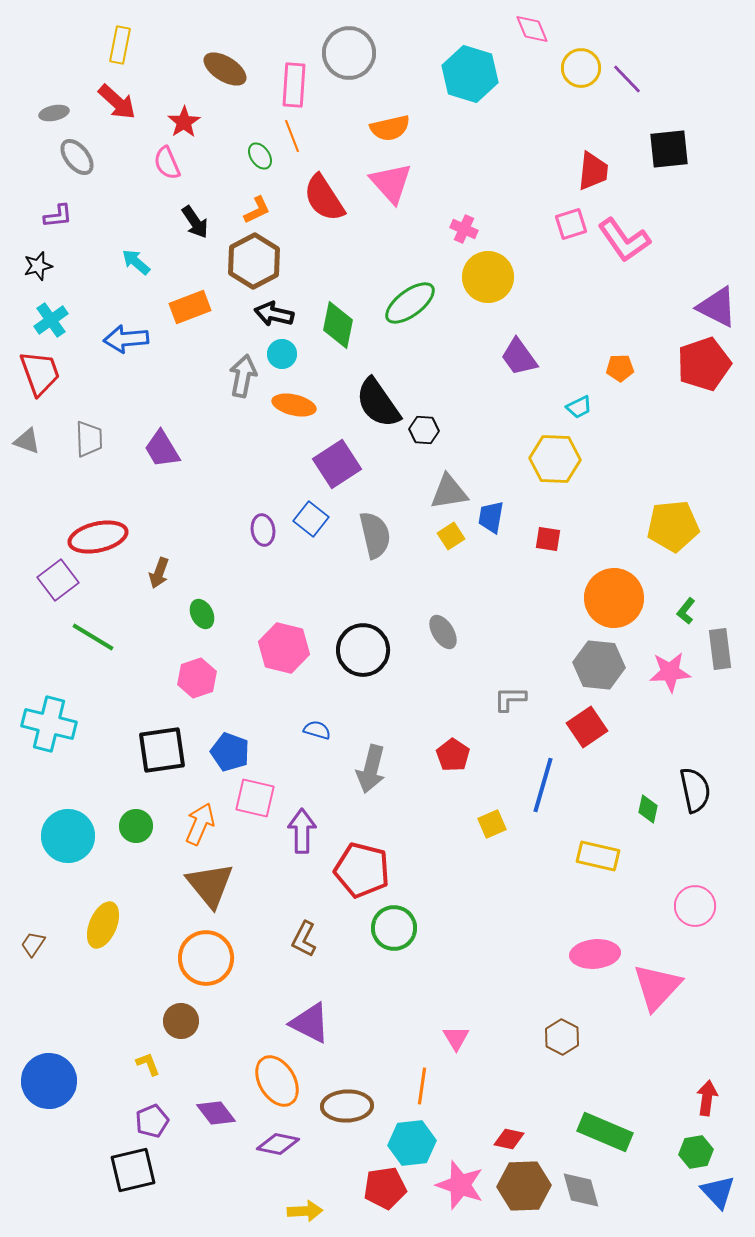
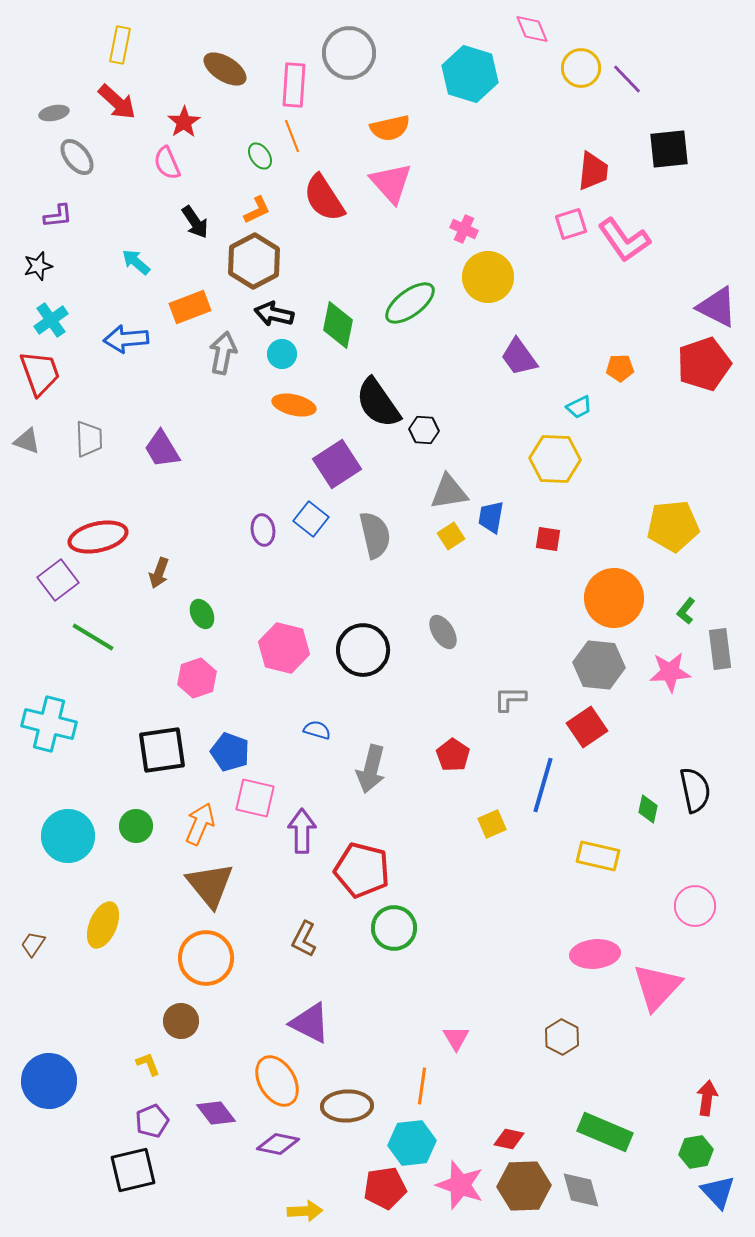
gray arrow at (243, 376): moved 20 px left, 23 px up
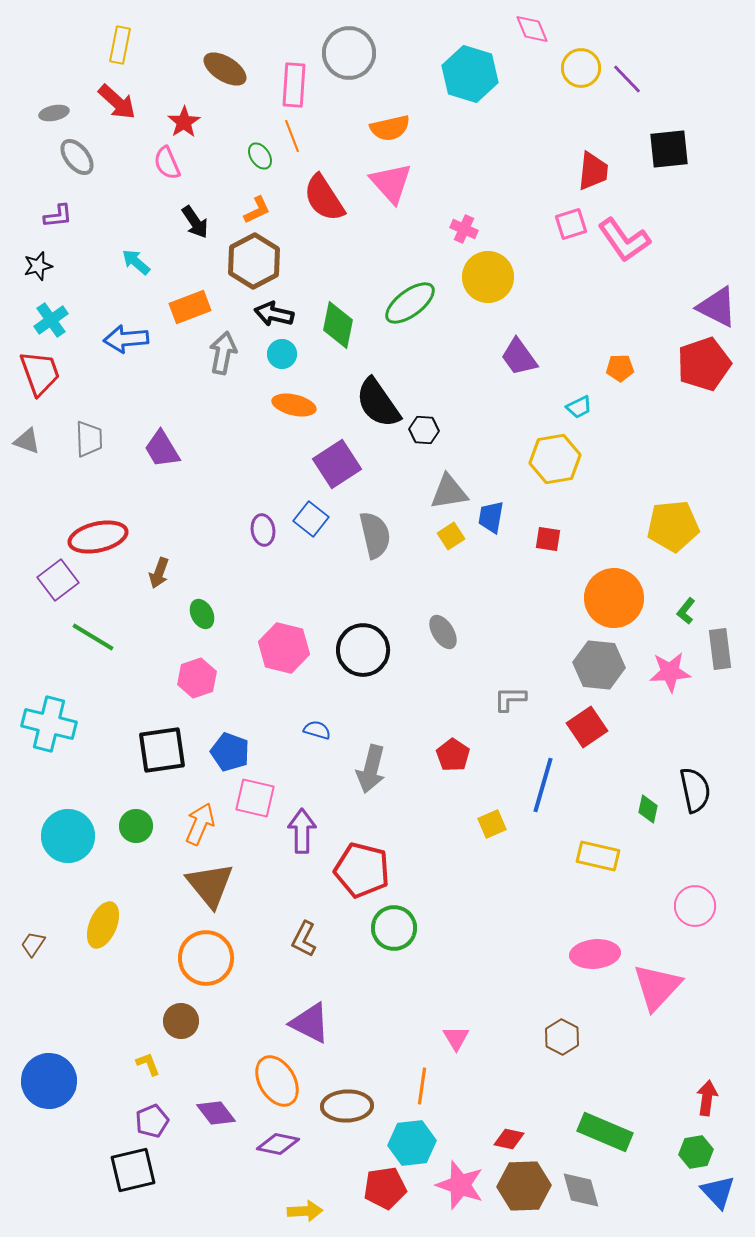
yellow hexagon at (555, 459): rotated 12 degrees counterclockwise
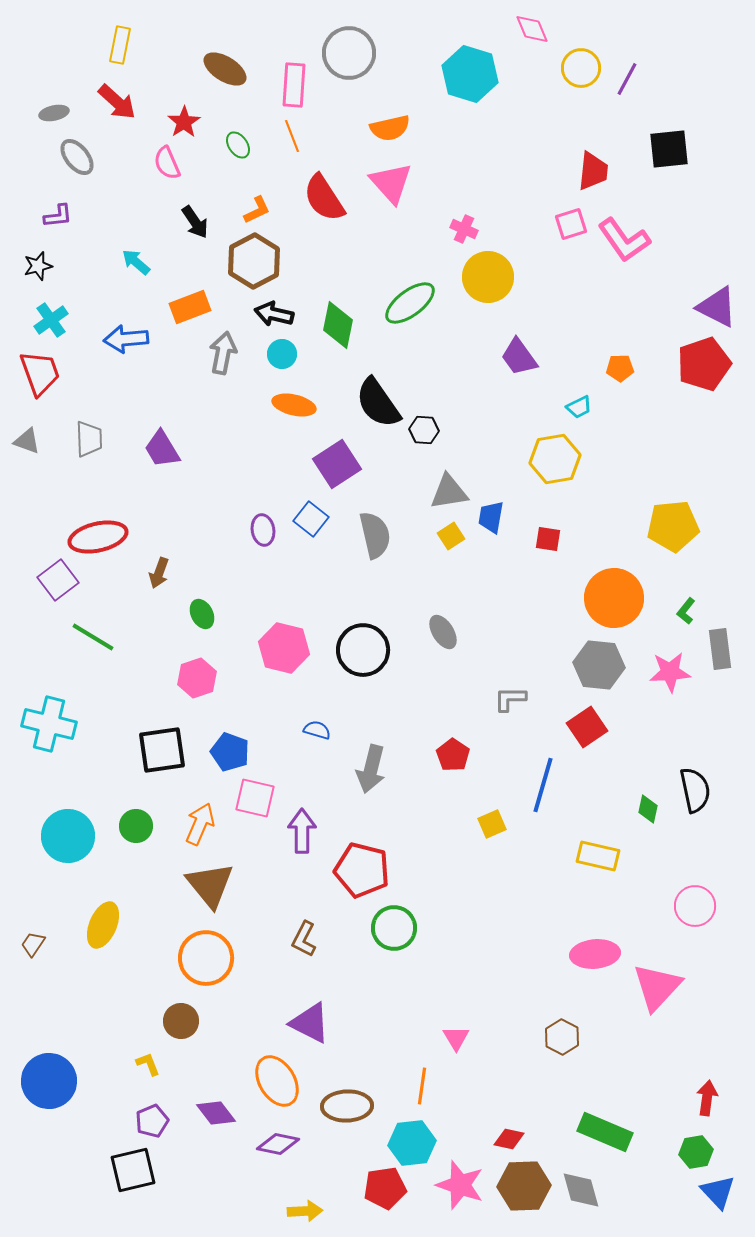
purple line at (627, 79): rotated 72 degrees clockwise
green ellipse at (260, 156): moved 22 px left, 11 px up
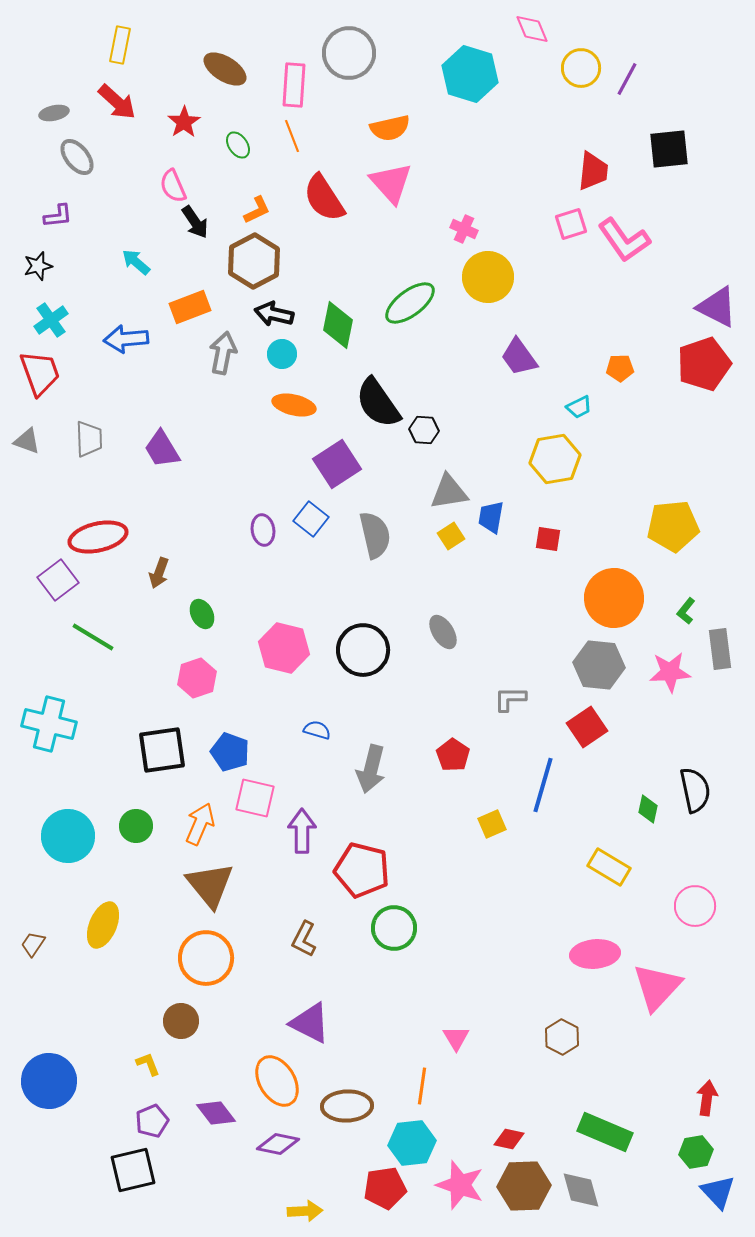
pink semicircle at (167, 163): moved 6 px right, 23 px down
yellow rectangle at (598, 856): moved 11 px right, 11 px down; rotated 18 degrees clockwise
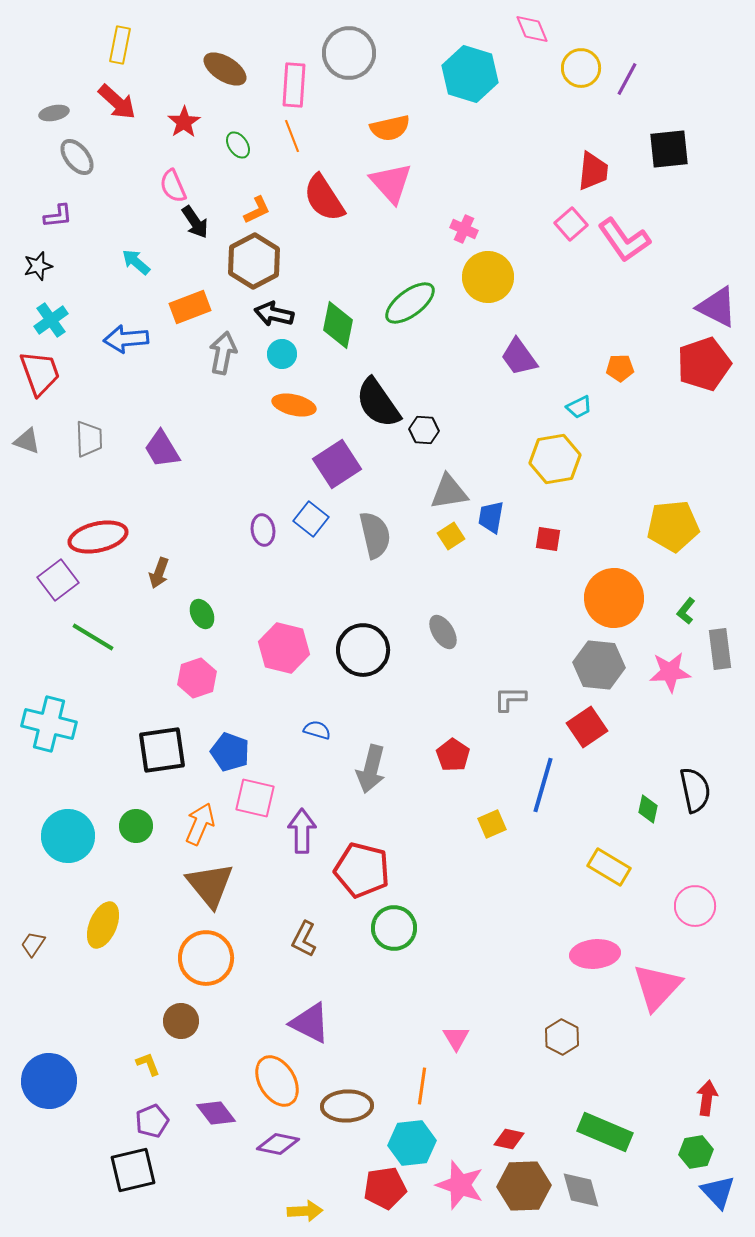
pink square at (571, 224): rotated 24 degrees counterclockwise
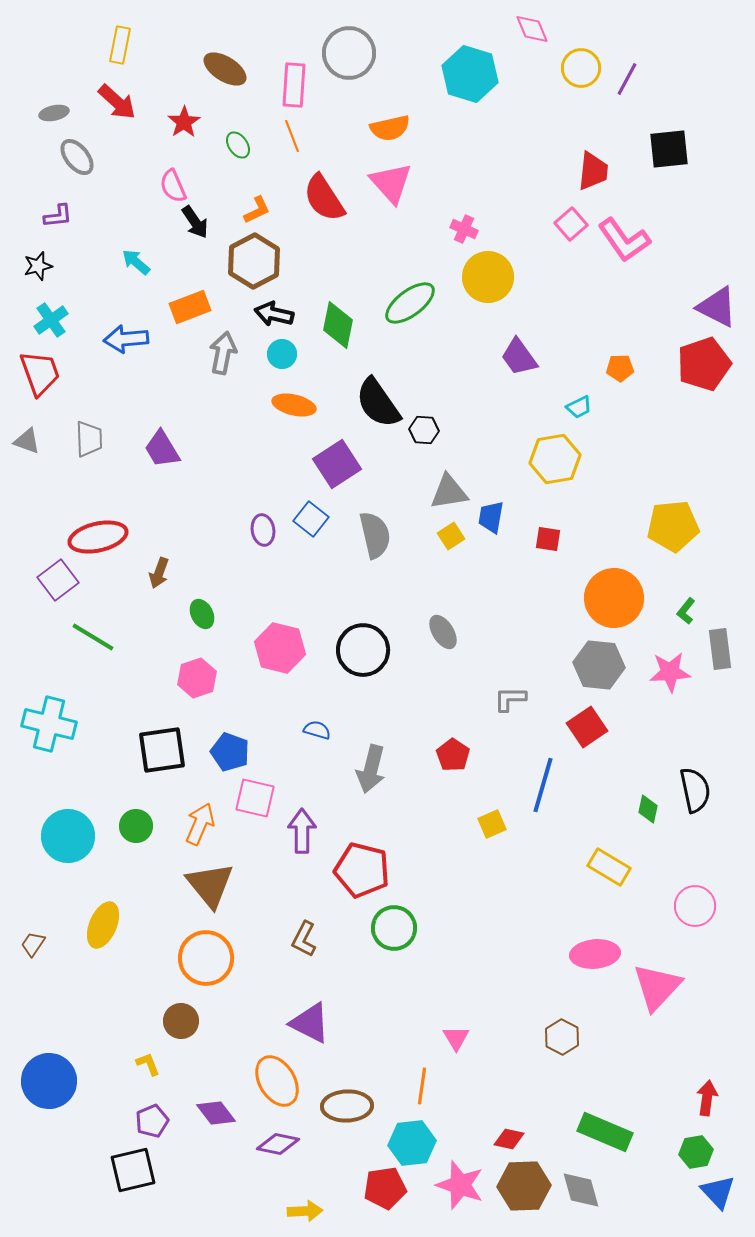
pink hexagon at (284, 648): moved 4 px left
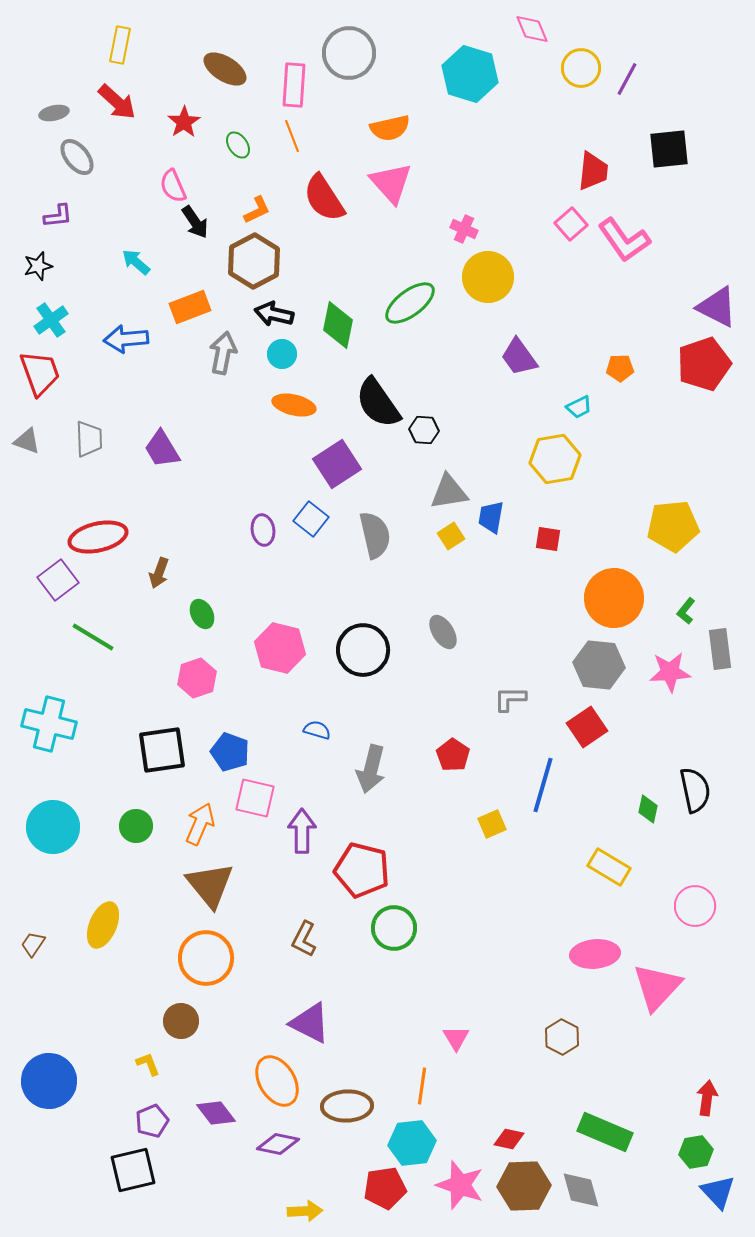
cyan circle at (68, 836): moved 15 px left, 9 px up
